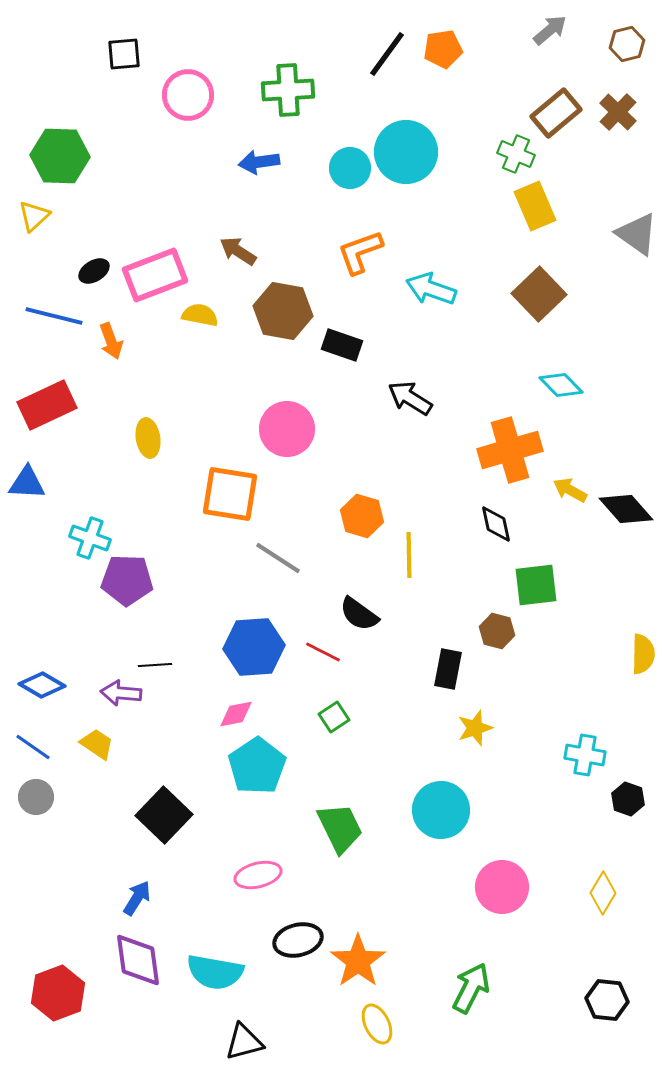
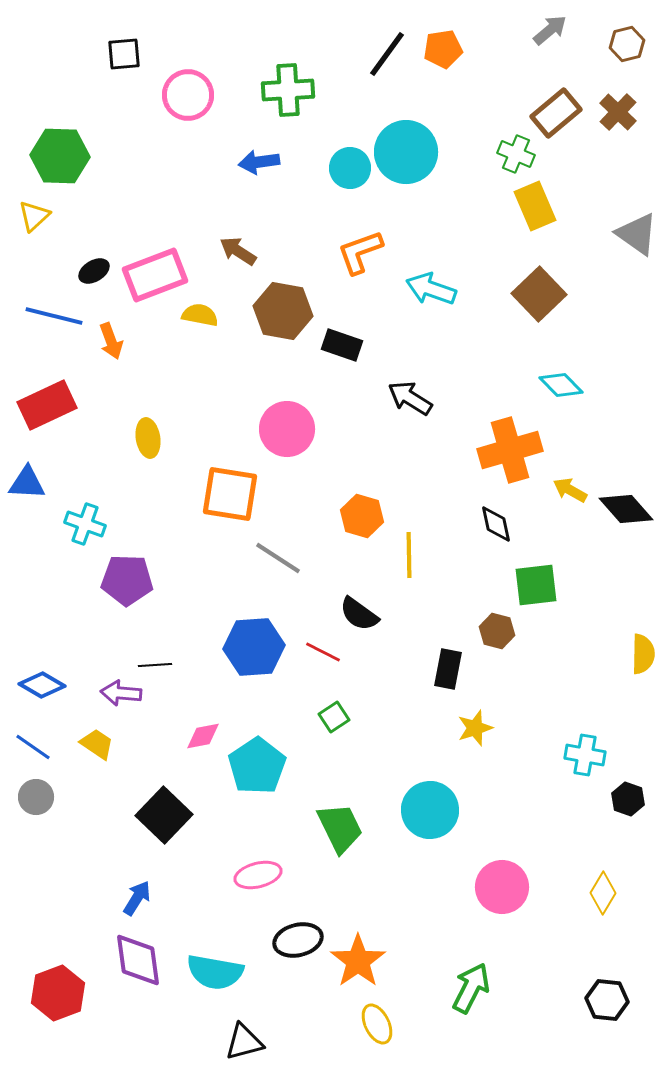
cyan cross at (90, 538): moved 5 px left, 14 px up
pink diamond at (236, 714): moved 33 px left, 22 px down
cyan circle at (441, 810): moved 11 px left
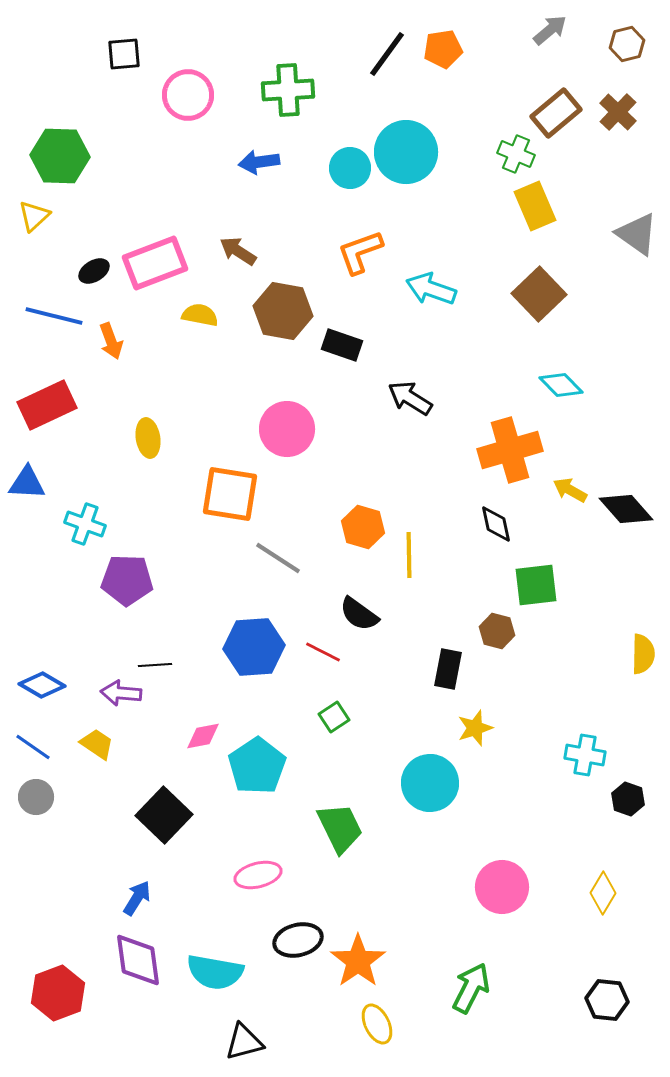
pink rectangle at (155, 275): moved 12 px up
orange hexagon at (362, 516): moved 1 px right, 11 px down
cyan circle at (430, 810): moved 27 px up
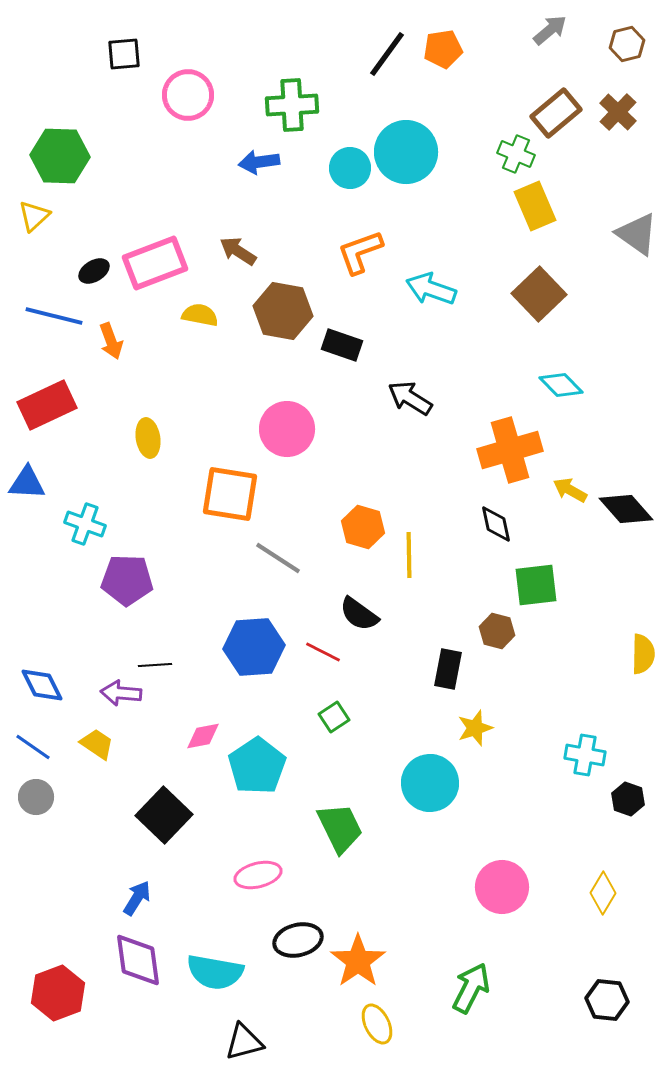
green cross at (288, 90): moved 4 px right, 15 px down
blue diamond at (42, 685): rotated 33 degrees clockwise
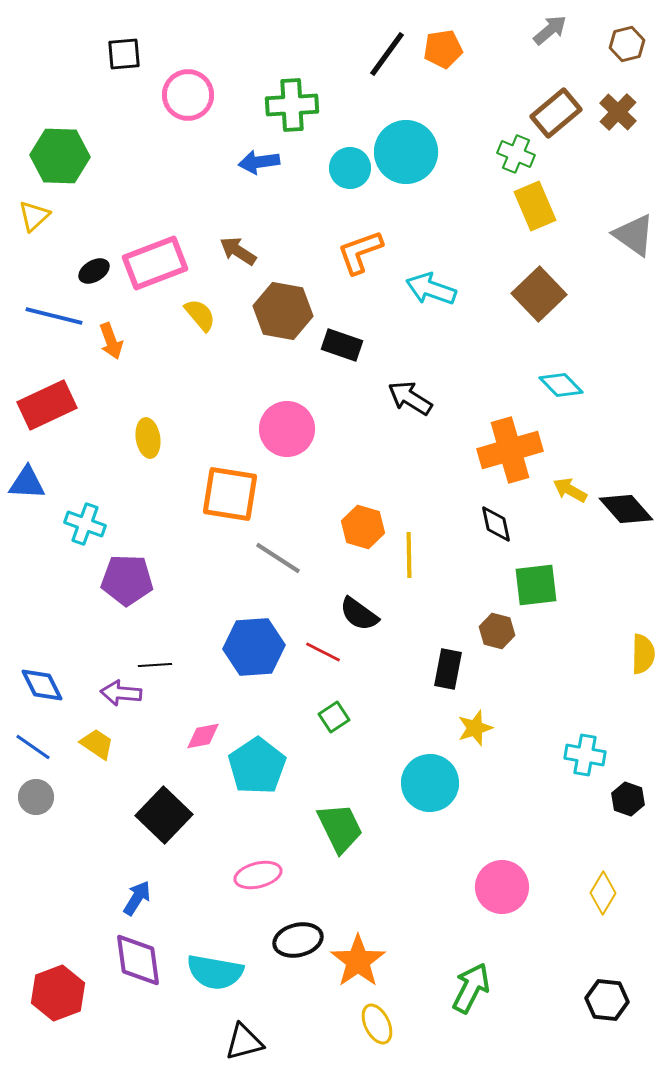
gray triangle at (637, 234): moved 3 px left, 1 px down
yellow semicircle at (200, 315): rotated 39 degrees clockwise
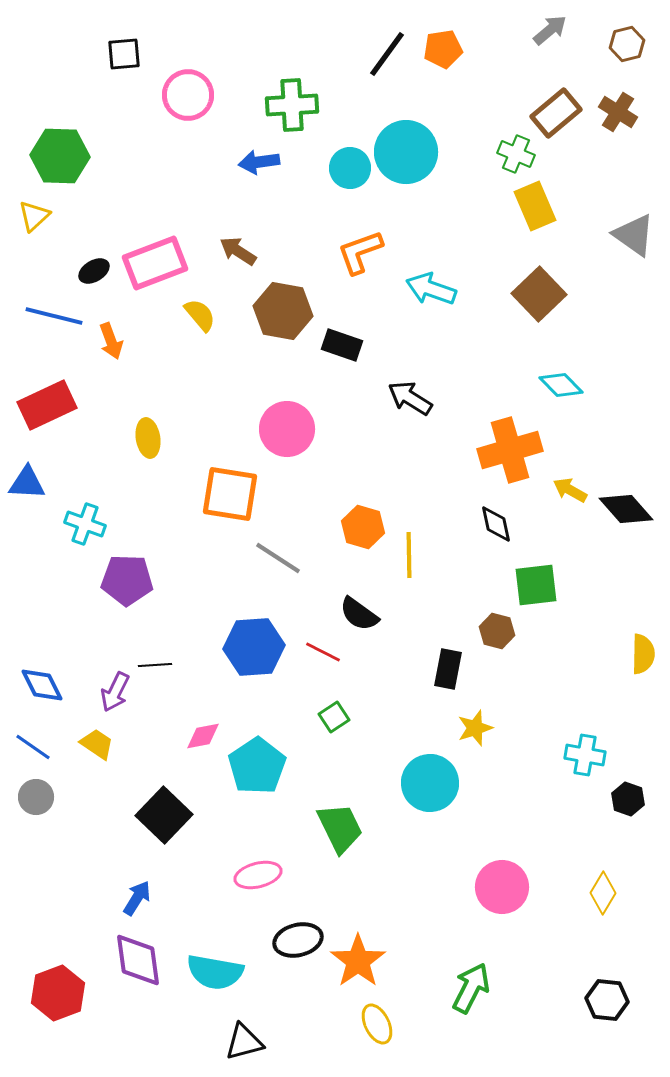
brown cross at (618, 112): rotated 12 degrees counterclockwise
purple arrow at (121, 693): moved 6 px left, 1 px up; rotated 69 degrees counterclockwise
